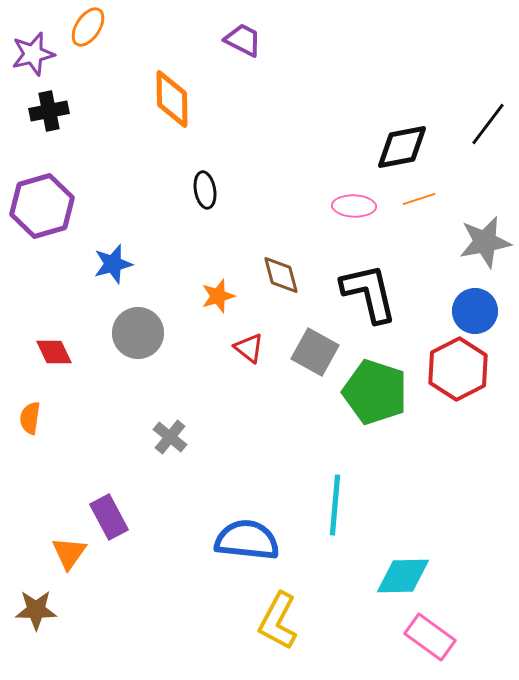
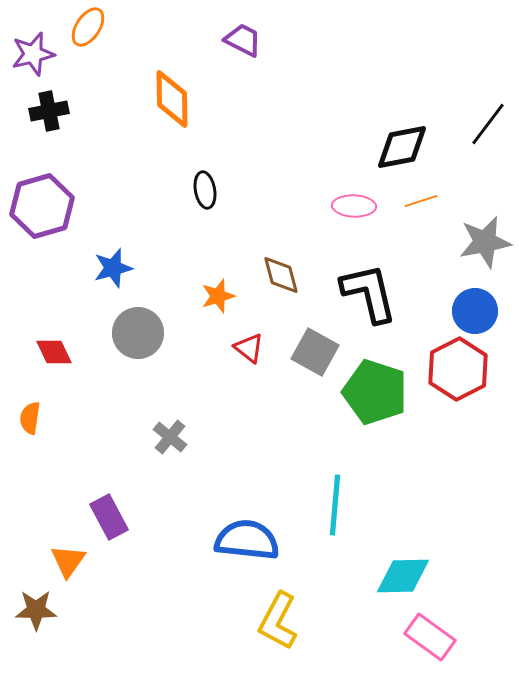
orange line: moved 2 px right, 2 px down
blue star: moved 4 px down
orange triangle: moved 1 px left, 8 px down
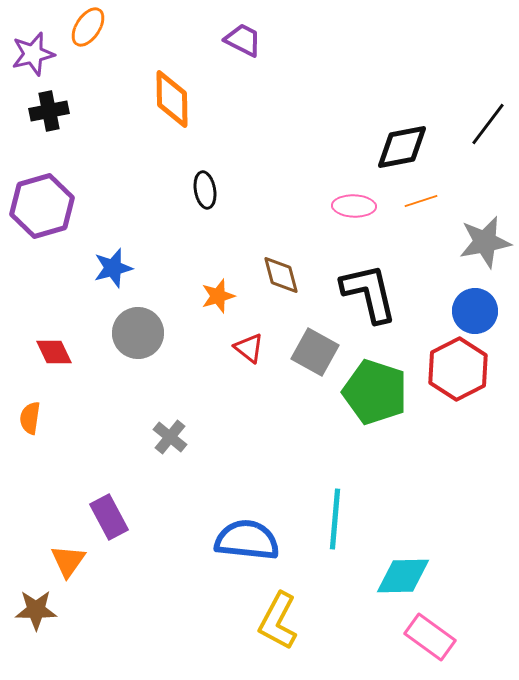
cyan line: moved 14 px down
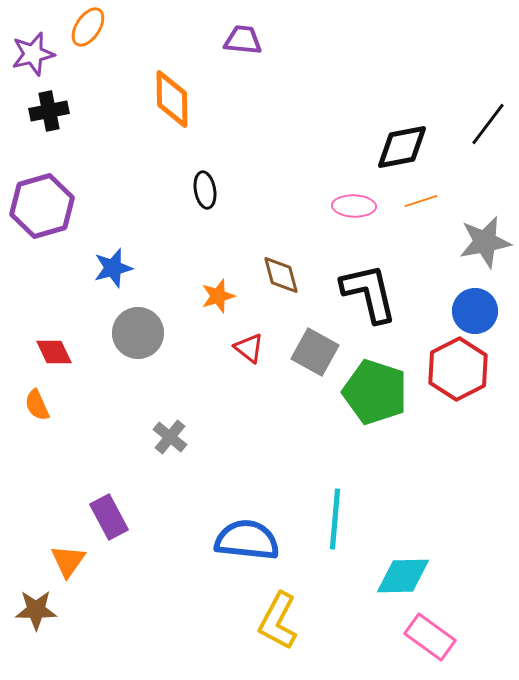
purple trapezoid: rotated 21 degrees counterclockwise
orange semicircle: moved 7 px right, 13 px up; rotated 32 degrees counterclockwise
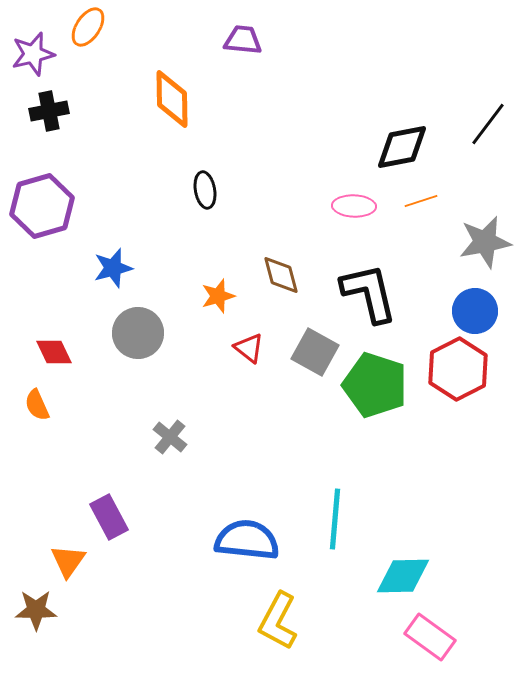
green pentagon: moved 7 px up
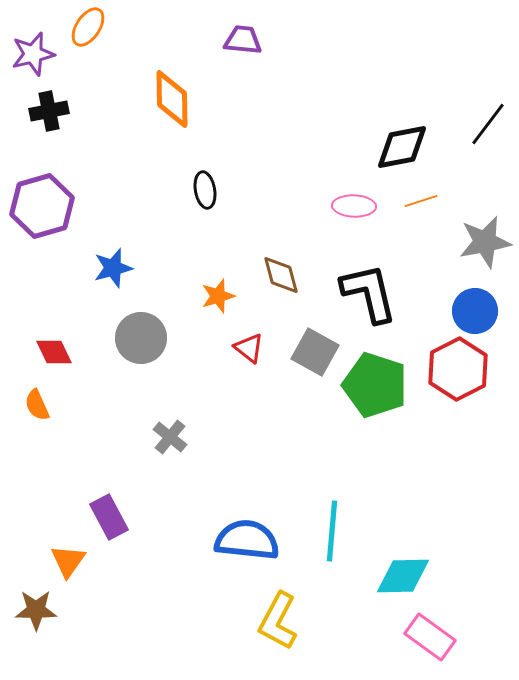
gray circle: moved 3 px right, 5 px down
cyan line: moved 3 px left, 12 px down
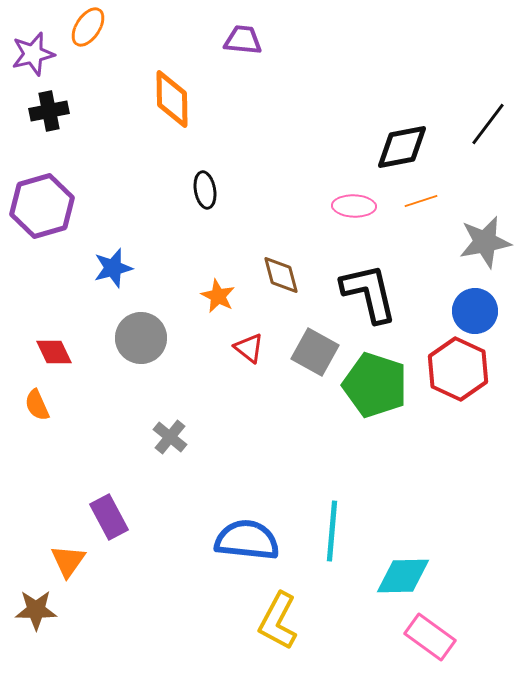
orange star: rotated 28 degrees counterclockwise
red hexagon: rotated 8 degrees counterclockwise
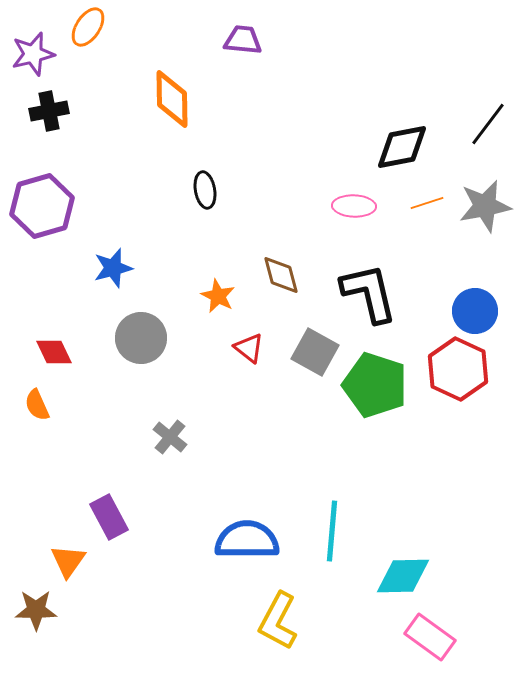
orange line: moved 6 px right, 2 px down
gray star: moved 36 px up
blue semicircle: rotated 6 degrees counterclockwise
